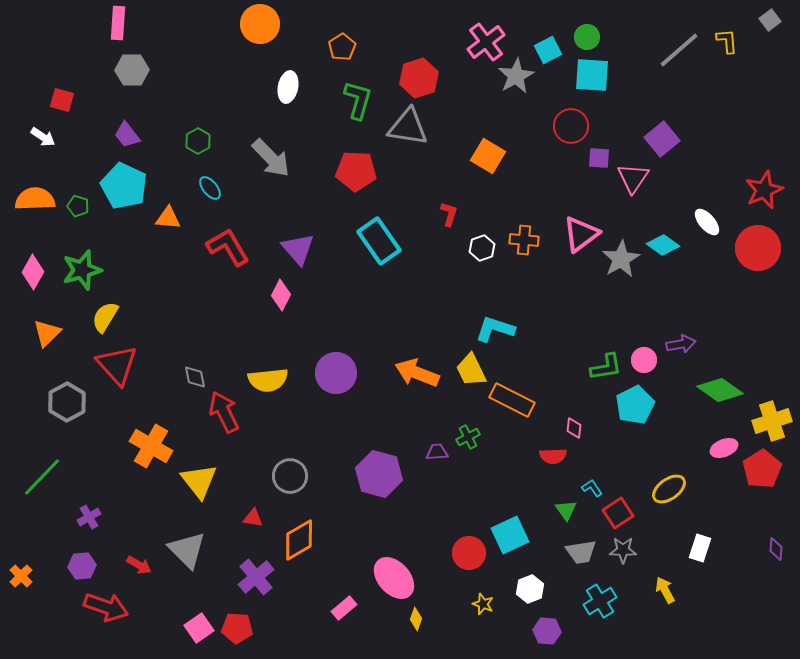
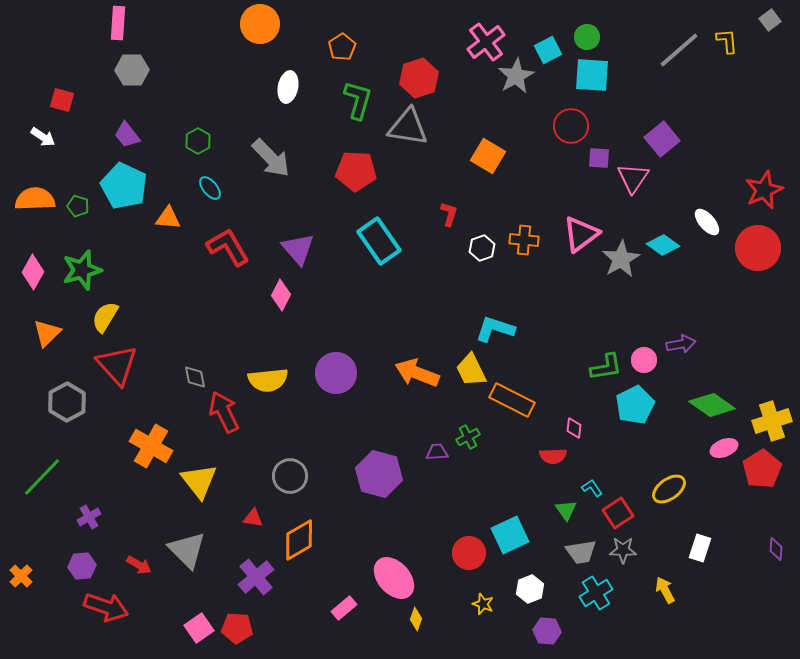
green diamond at (720, 390): moved 8 px left, 15 px down
cyan cross at (600, 601): moved 4 px left, 8 px up
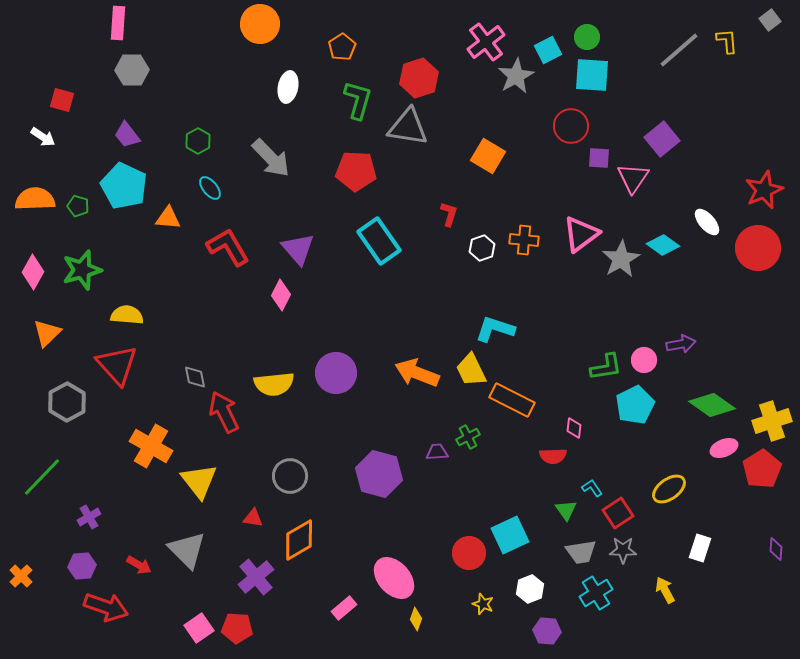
yellow semicircle at (105, 317): moved 22 px right, 2 px up; rotated 64 degrees clockwise
yellow semicircle at (268, 380): moved 6 px right, 4 px down
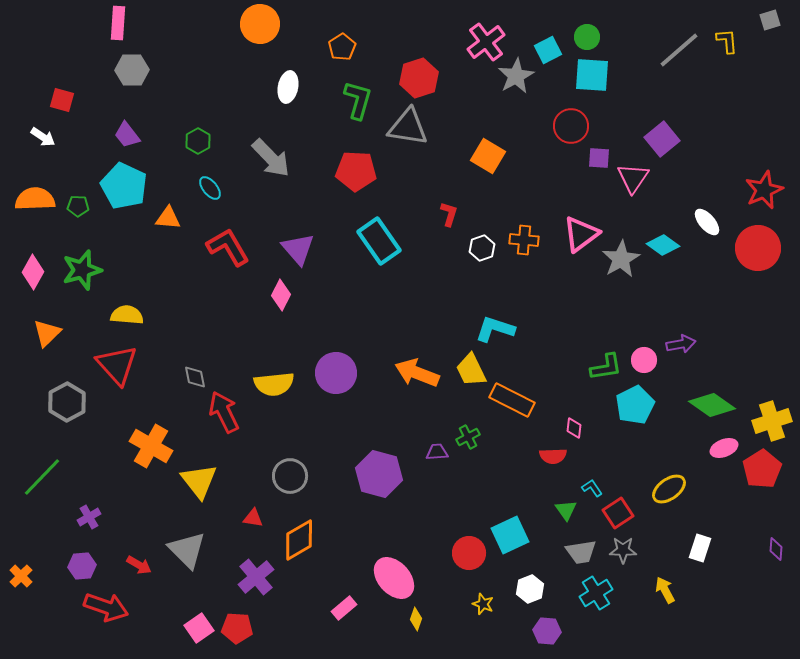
gray square at (770, 20): rotated 20 degrees clockwise
green pentagon at (78, 206): rotated 15 degrees counterclockwise
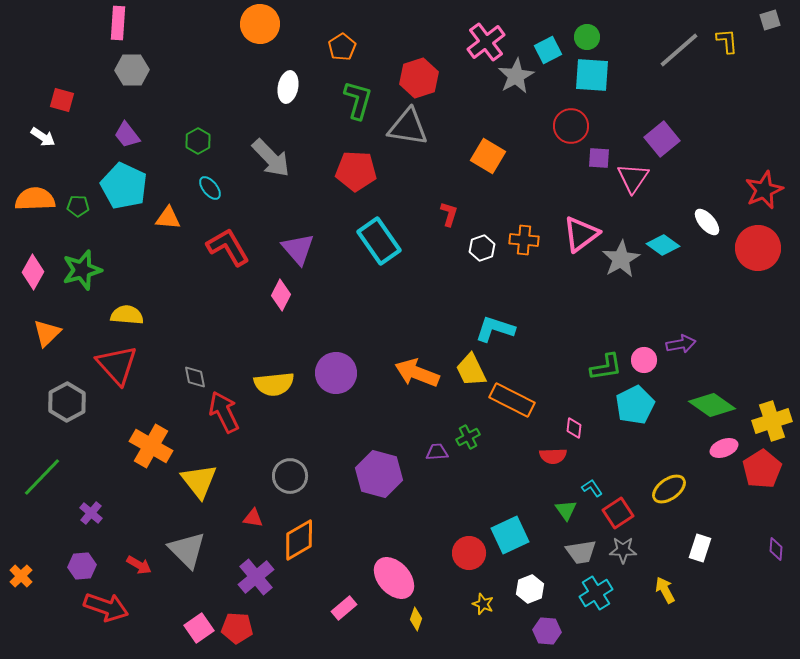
purple cross at (89, 517): moved 2 px right, 4 px up; rotated 20 degrees counterclockwise
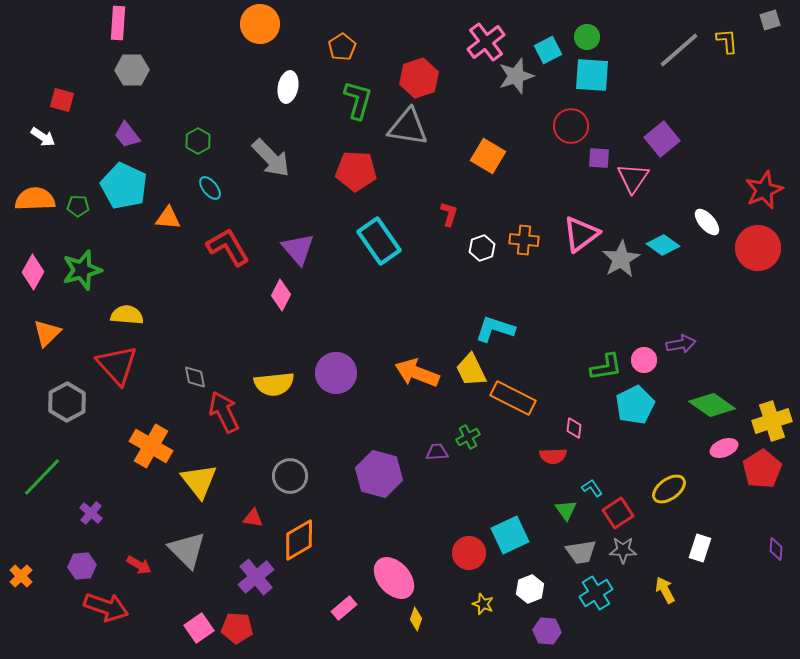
gray star at (516, 76): rotated 12 degrees clockwise
orange rectangle at (512, 400): moved 1 px right, 2 px up
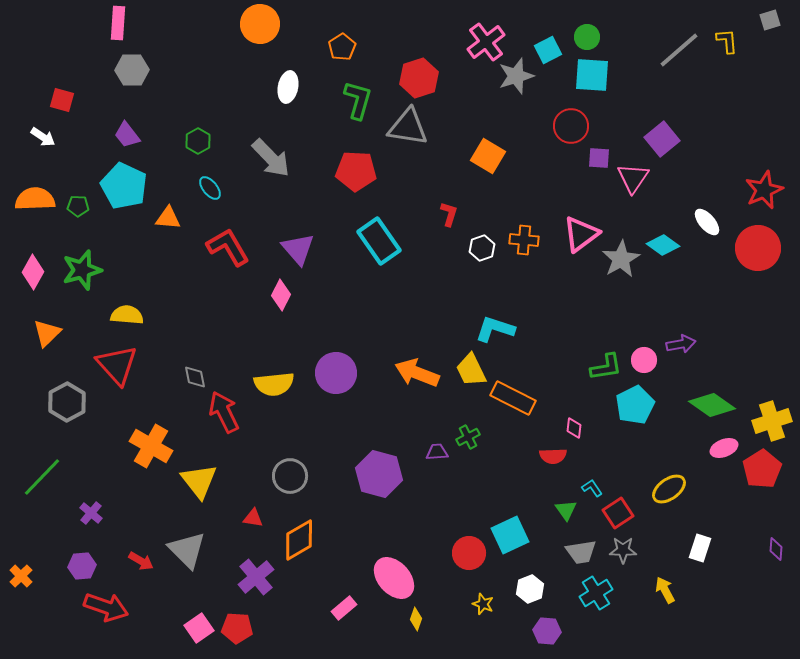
red arrow at (139, 565): moved 2 px right, 4 px up
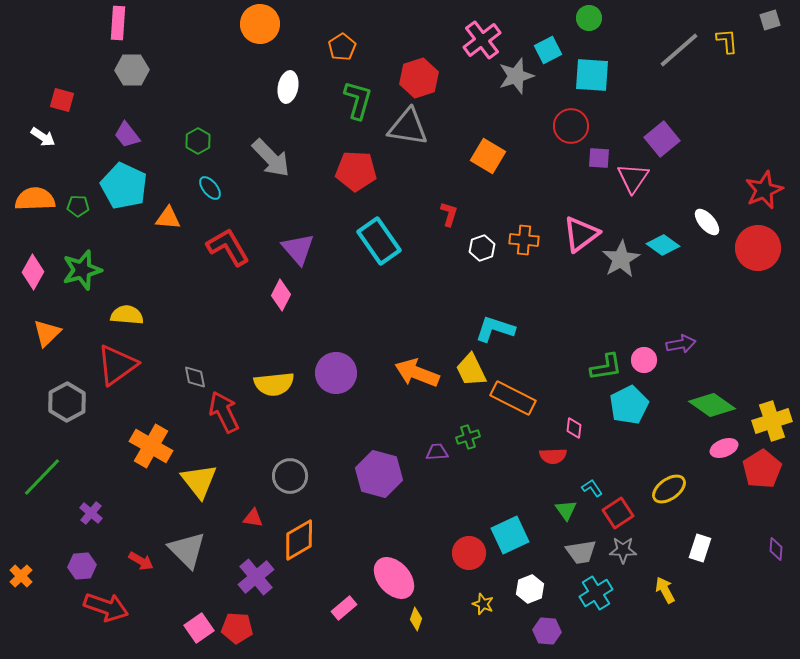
green circle at (587, 37): moved 2 px right, 19 px up
pink cross at (486, 42): moved 4 px left, 2 px up
red triangle at (117, 365): rotated 36 degrees clockwise
cyan pentagon at (635, 405): moved 6 px left
green cross at (468, 437): rotated 10 degrees clockwise
